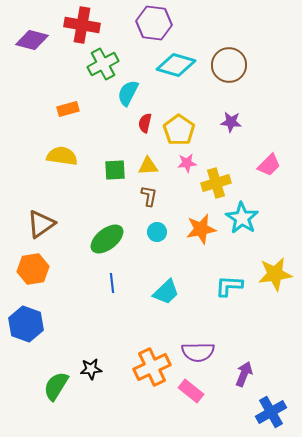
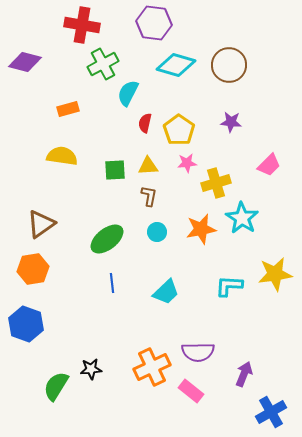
purple diamond: moved 7 px left, 22 px down
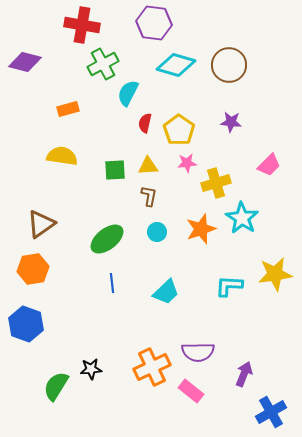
orange star: rotated 8 degrees counterclockwise
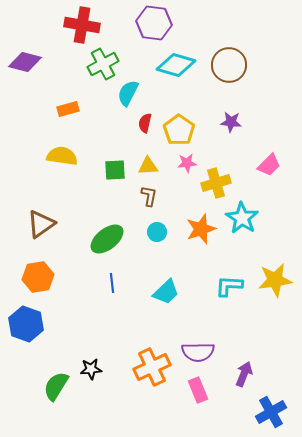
orange hexagon: moved 5 px right, 8 px down
yellow star: moved 6 px down
pink rectangle: moved 7 px right, 1 px up; rotated 30 degrees clockwise
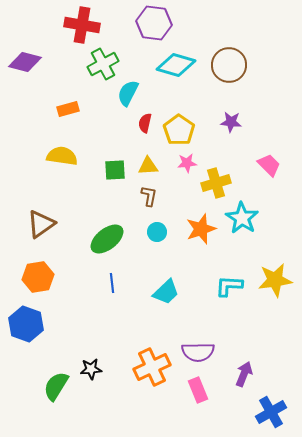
pink trapezoid: rotated 90 degrees counterclockwise
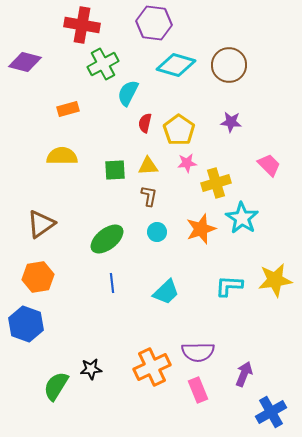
yellow semicircle: rotated 8 degrees counterclockwise
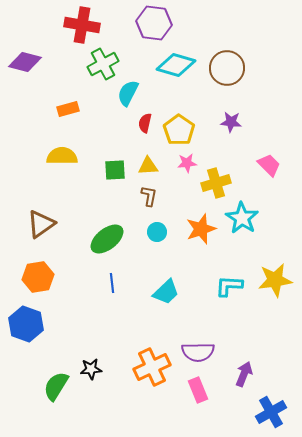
brown circle: moved 2 px left, 3 px down
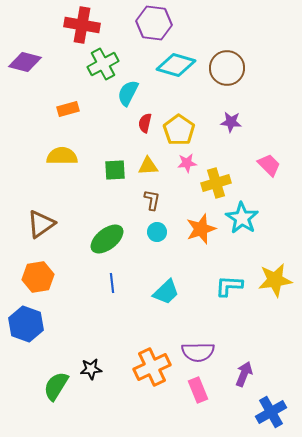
brown L-shape: moved 3 px right, 4 px down
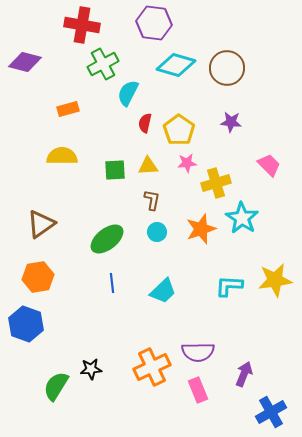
cyan trapezoid: moved 3 px left, 1 px up
